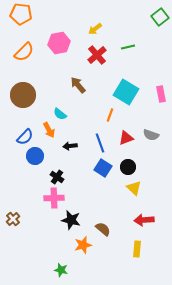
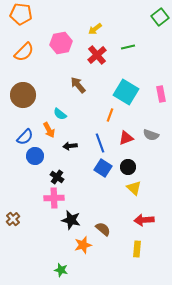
pink hexagon: moved 2 px right
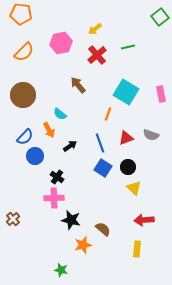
orange line: moved 2 px left, 1 px up
black arrow: rotated 152 degrees clockwise
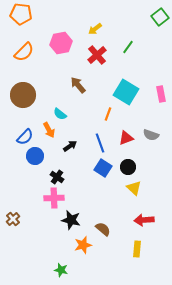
green line: rotated 40 degrees counterclockwise
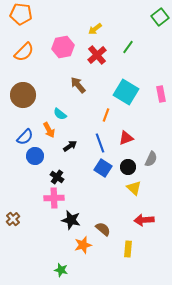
pink hexagon: moved 2 px right, 4 px down
orange line: moved 2 px left, 1 px down
gray semicircle: moved 24 px down; rotated 84 degrees counterclockwise
yellow rectangle: moved 9 px left
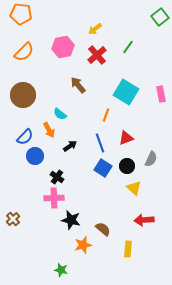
black circle: moved 1 px left, 1 px up
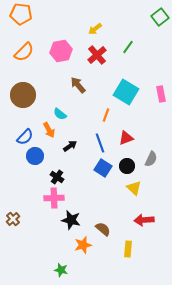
pink hexagon: moved 2 px left, 4 px down
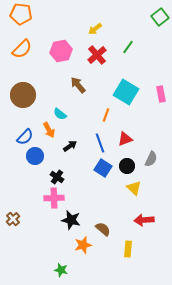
orange semicircle: moved 2 px left, 3 px up
red triangle: moved 1 px left, 1 px down
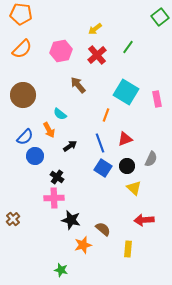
pink rectangle: moved 4 px left, 5 px down
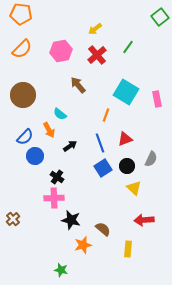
blue square: rotated 24 degrees clockwise
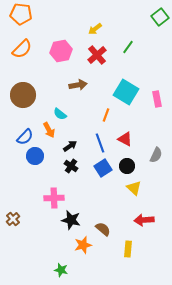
brown arrow: rotated 120 degrees clockwise
red triangle: rotated 49 degrees clockwise
gray semicircle: moved 5 px right, 4 px up
black cross: moved 14 px right, 11 px up
